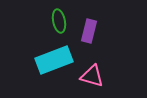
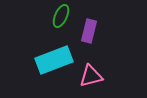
green ellipse: moved 2 px right, 5 px up; rotated 35 degrees clockwise
pink triangle: moved 1 px left; rotated 30 degrees counterclockwise
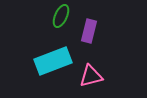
cyan rectangle: moved 1 px left, 1 px down
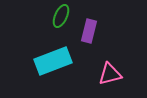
pink triangle: moved 19 px right, 2 px up
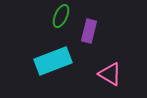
pink triangle: rotated 45 degrees clockwise
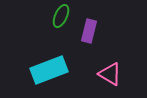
cyan rectangle: moved 4 px left, 9 px down
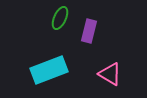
green ellipse: moved 1 px left, 2 px down
